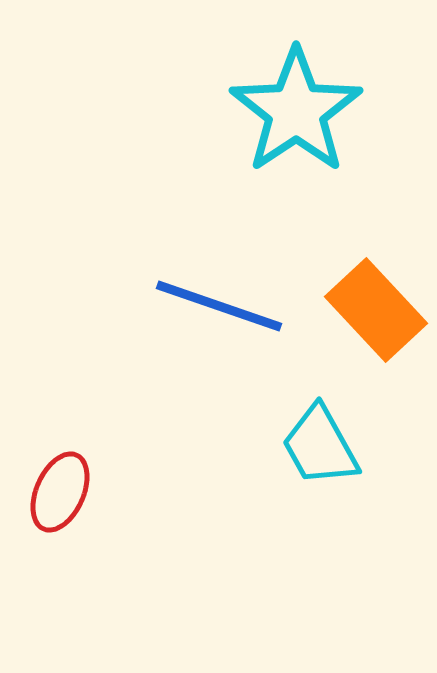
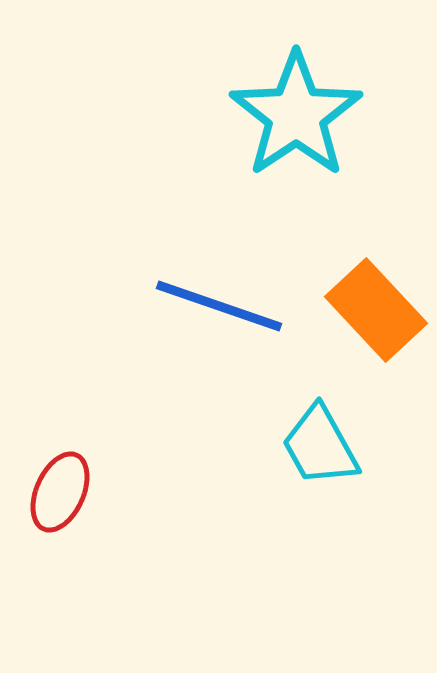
cyan star: moved 4 px down
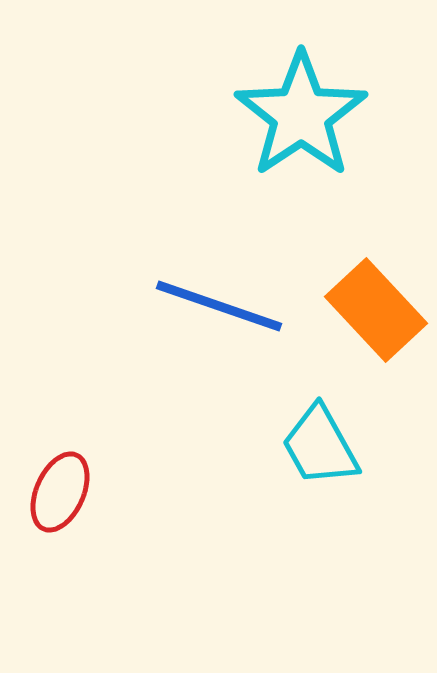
cyan star: moved 5 px right
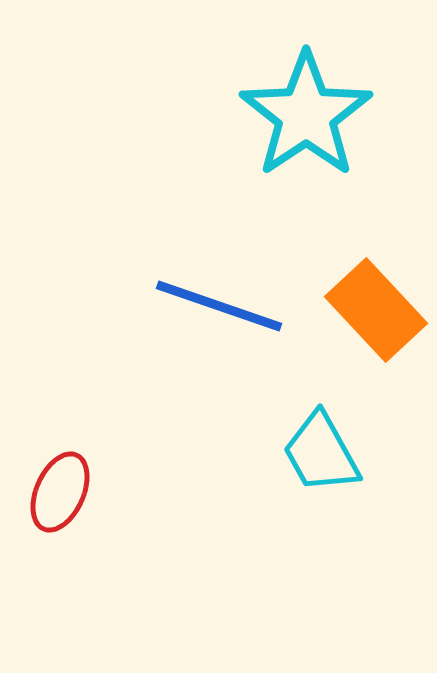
cyan star: moved 5 px right
cyan trapezoid: moved 1 px right, 7 px down
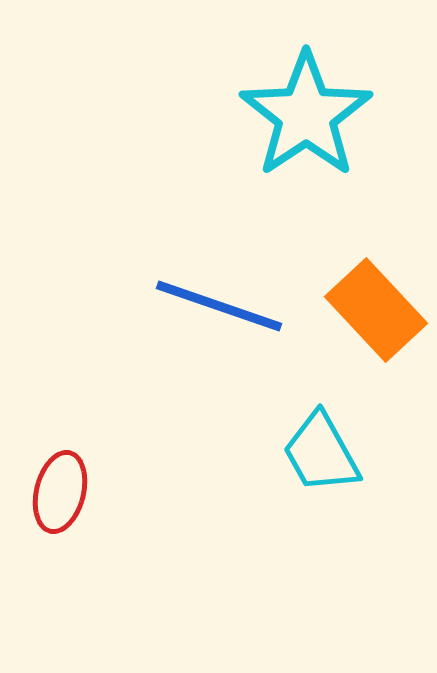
red ellipse: rotated 10 degrees counterclockwise
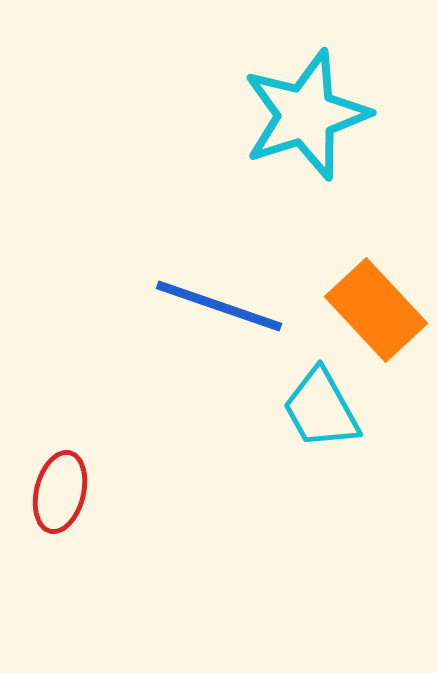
cyan star: rotated 16 degrees clockwise
cyan trapezoid: moved 44 px up
